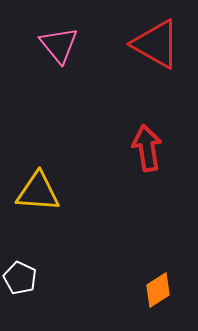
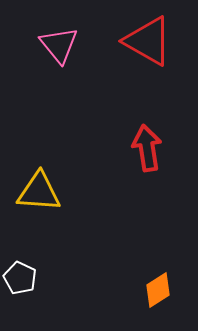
red triangle: moved 8 px left, 3 px up
yellow triangle: moved 1 px right
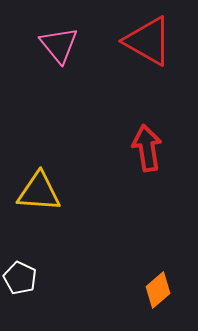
orange diamond: rotated 9 degrees counterclockwise
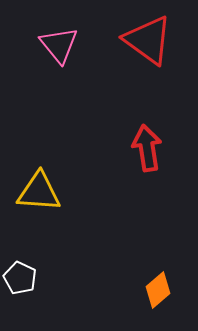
red triangle: moved 1 px up; rotated 6 degrees clockwise
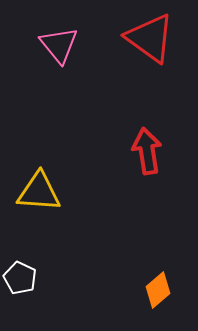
red triangle: moved 2 px right, 2 px up
red arrow: moved 3 px down
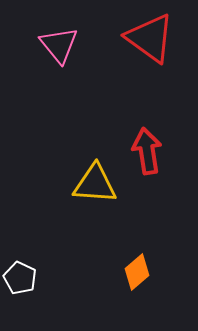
yellow triangle: moved 56 px right, 8 px up
orange diamond: moved 21 px left, 18 px up
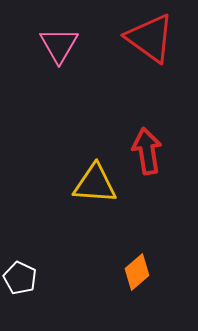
pink triangle: rotated 9 degrees clockwise
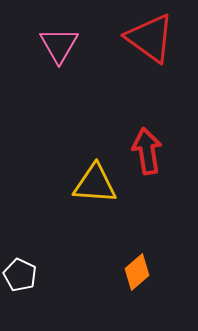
white pentagon: moved 3 px up
